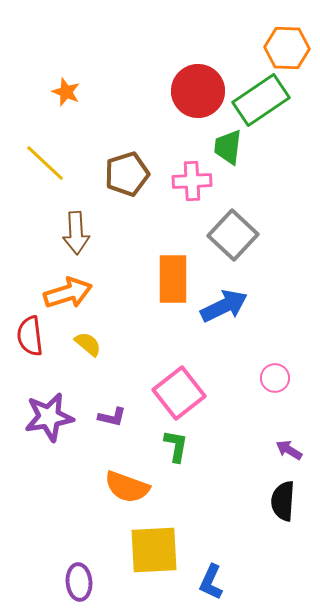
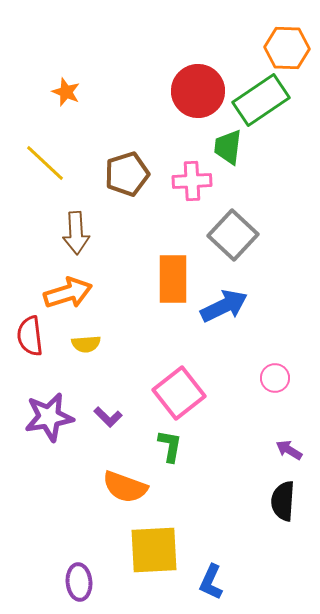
yellow semicircle: moved 2 px left; rotated 136 degrees clockwise
purple L-shape: moved 4 px left; rotated 32 degrees clockwise
green L-shape: moved 6 px left
orange semicircle: moved 2 px left
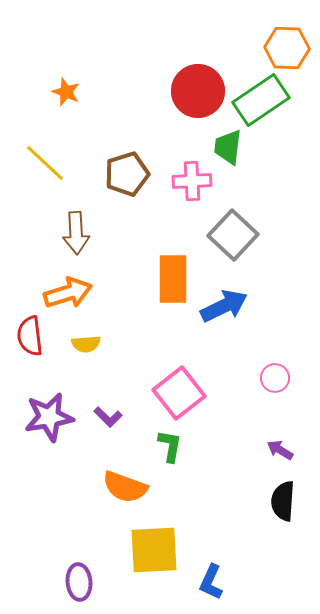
purple arrow: moved 9 px left
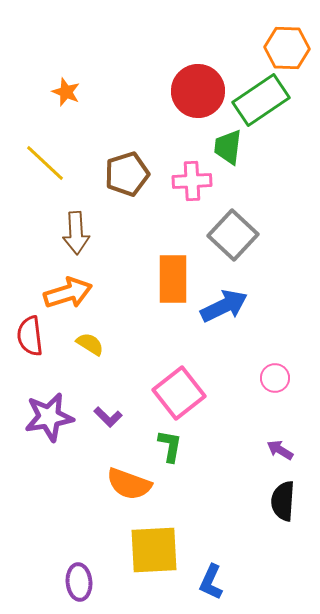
yellow semicircle: moved 4 px right; rotated 144 degrees counterclockwise
orange semicircle: moved 4 px right, 3 px up
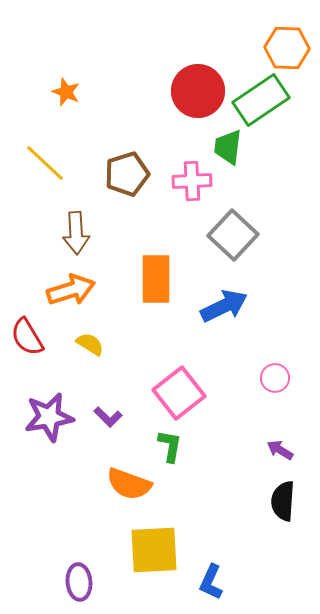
orange rectangle: moved 17 px left
orange arrow: moved 3 px right, 3 px up
red semicircle: moved 3 px left, 1 px down; rotated 24 degrees counterclockwise
